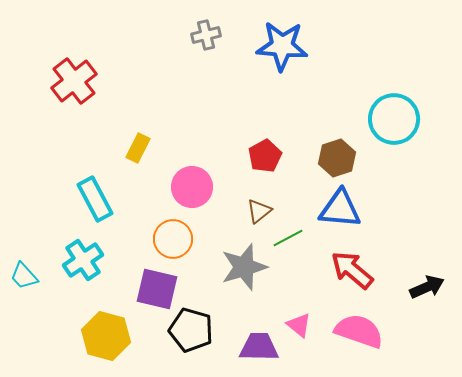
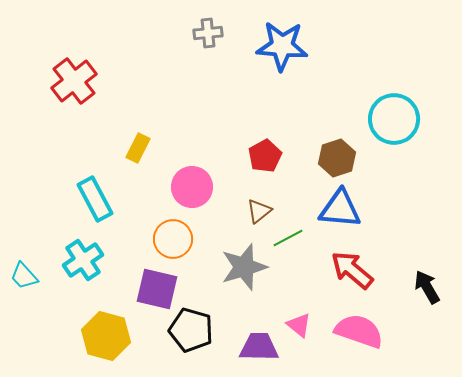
gray cross: moved 2 px right, 2 px up; rotated 8 degrees clockwise
black arrow: rotated 96 degrees counterclockwise
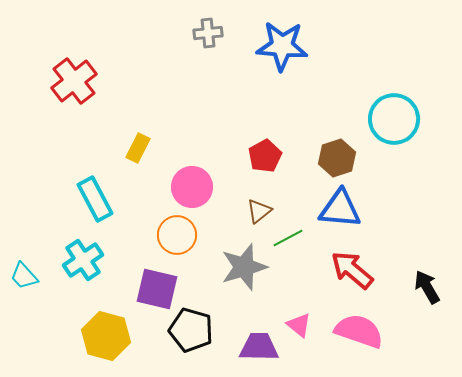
orange circle: moved 4 px right, 4 px up
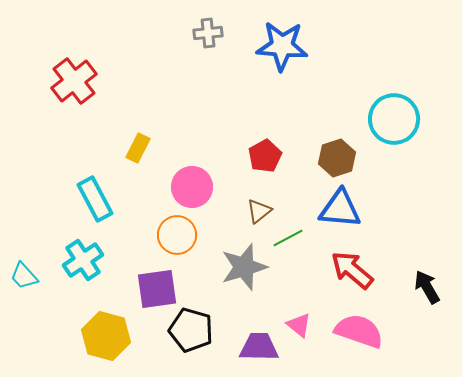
purple square: rotated 21 degrees counterclockwise
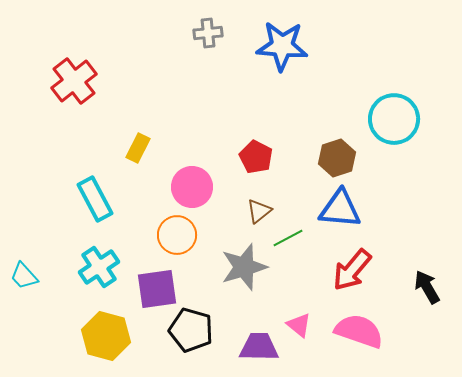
red pentagon: moved 9 px left, 1 px down; rotated 16 degrees counterclockwise
cyan cross: moved 16 px right, 7 px down
red arrow: rotated 90 degrees counterclockwise
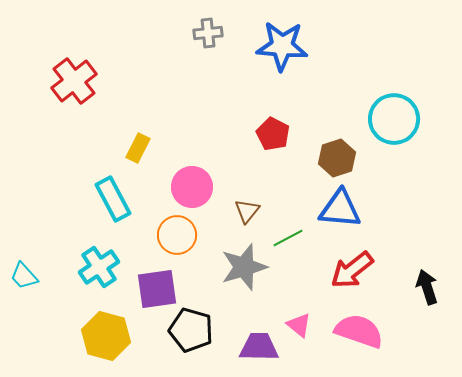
red pentagon: moved 17 px right, 23 px up
cyan rectangle: moved 18 px right
brown triangle: moved 12 px left; rotated 12 degrees counterclockwise
red arrow: rotated 12 degrees clockwise
black arrow: rotated 12 degrees clockwise
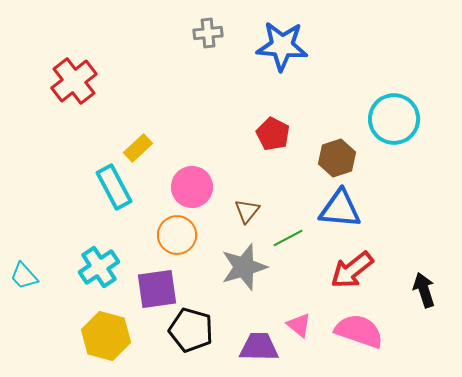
yellow rectangle: rotated 20 degrees clockwise
cyan rectangle: moved 1 px right, 12 px up
black arrow: moved 3 px left, 3 px down
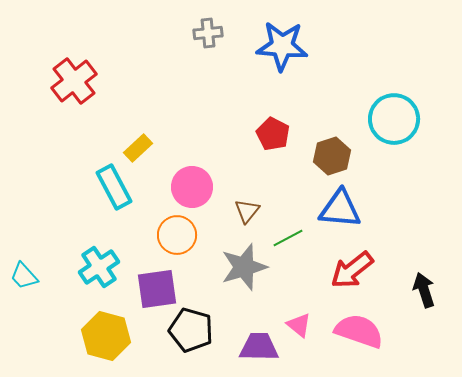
brown hexagon: moved 5 px left, 2 px up
